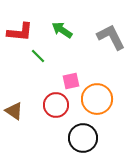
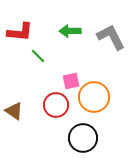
green arrow: moved 8 px right, 1 px down; rotated 35 degrees counterclockwise
orange circle: moved 3 px left, 2 px up
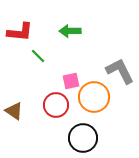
gray L-shape: moved 9 px right, 34 px down
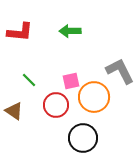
green line: moved 9 px left, 24 px down
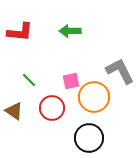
red circle: moved 4 px left, 3 px down
black circle: moved 6 px right
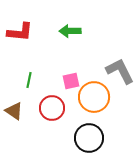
green line: rotated 56 degrees clockwise
